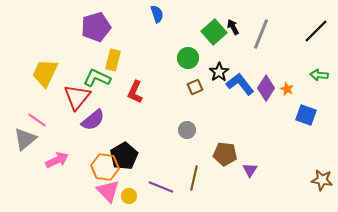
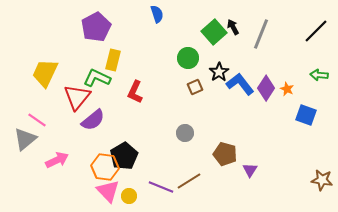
purple pentagon: rotated 12 degrees counterclockwise
gray circle: moved 2 px left, 3 px down
brown pentagon: rotated 10 degrees clockwise
brown line: moved 5 px left, 3 px down; rotated 45 degrees clockwise
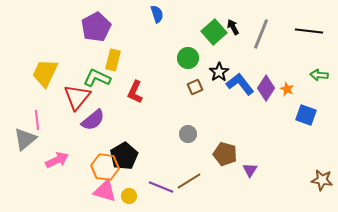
black line: moved 7 px left; rotated 52 degrees clockwise
pink line: rotated 48 degrees clockwise
gray circle: moved 3 px right, 1 px down
pink triangle: moved 3 px left; rotated 30 degrees counterclockwise
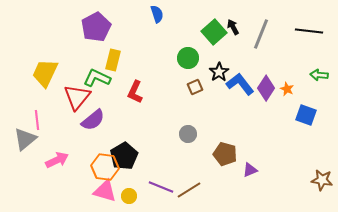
purple triangle: rotated 35 degrees clockwise
brown line: moved 9 px down
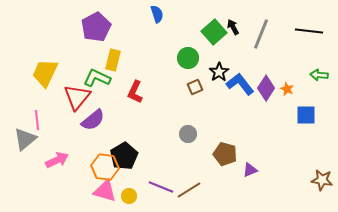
blue square: rotated 20 degrees counterclockwise
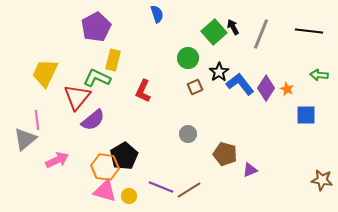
red L-shape: moved 8 px right, 1 px up
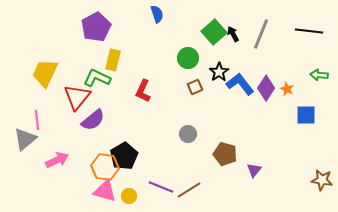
black arrow: moved 7 px down
purple triangle: moved 4 px right; rotated 28 degrees counterclockwise
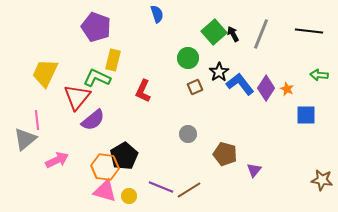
purple pentagon: rotated 24 degrees counterclockwise
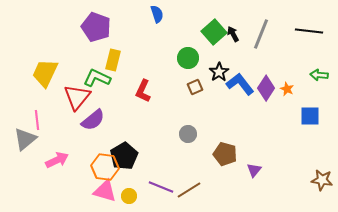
blue square: moved 4 px right, 1 px down
